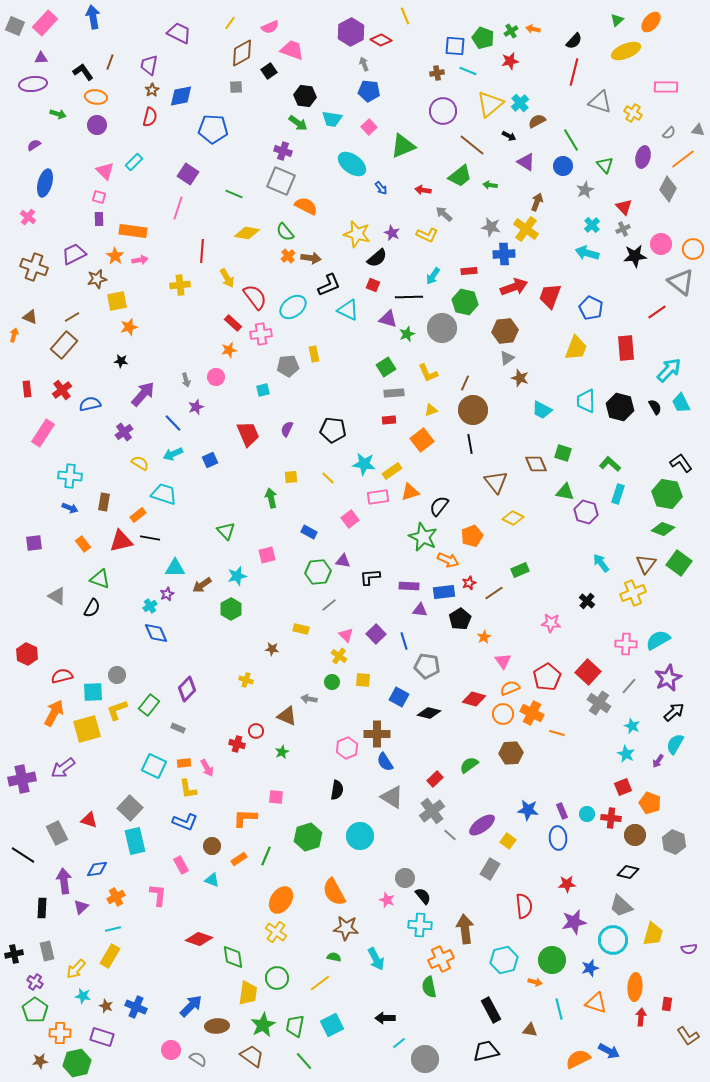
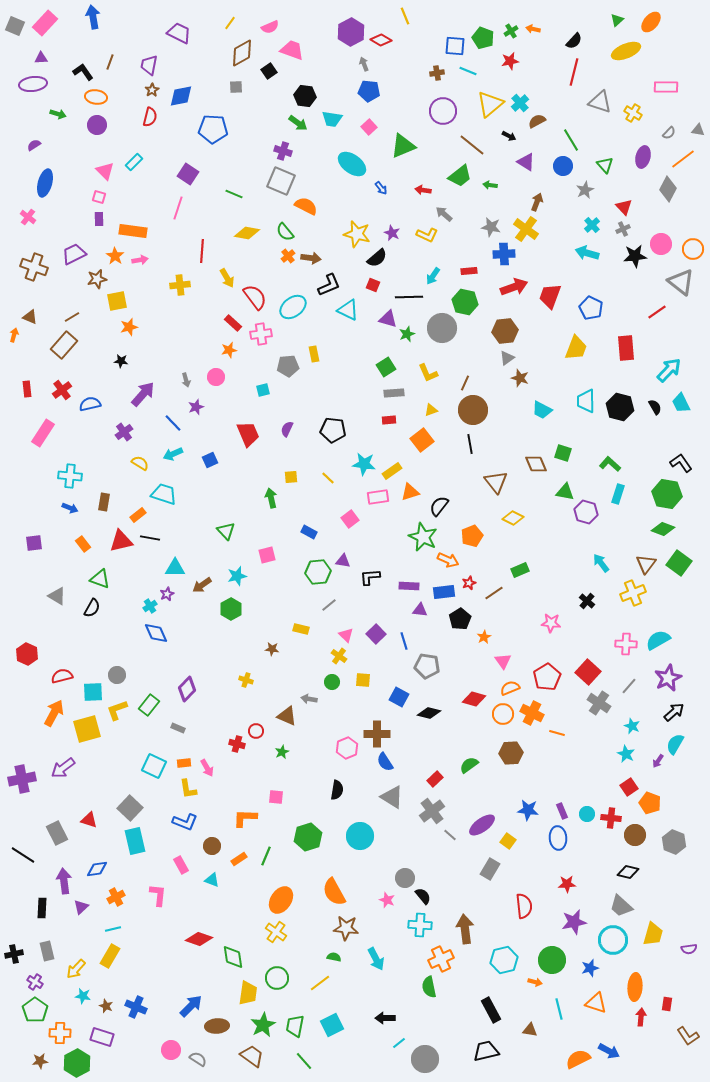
red square at (623, 787): moved 6 px right; rotated 12 degrees counterclockwise
green hexagon at (77, 1063): rotated 16 degrees counterclockwise
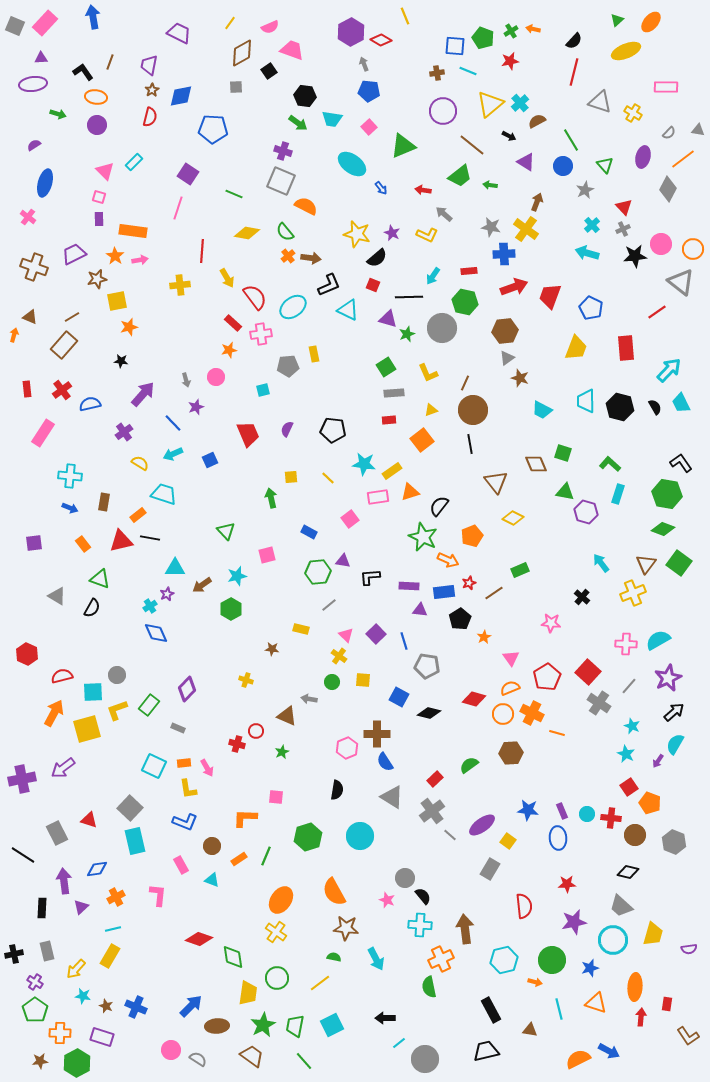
black cross at (587, 601): moved 5 px left, 4 px up
pink triangle at (503, 661): moved 8 px right, 3 px up
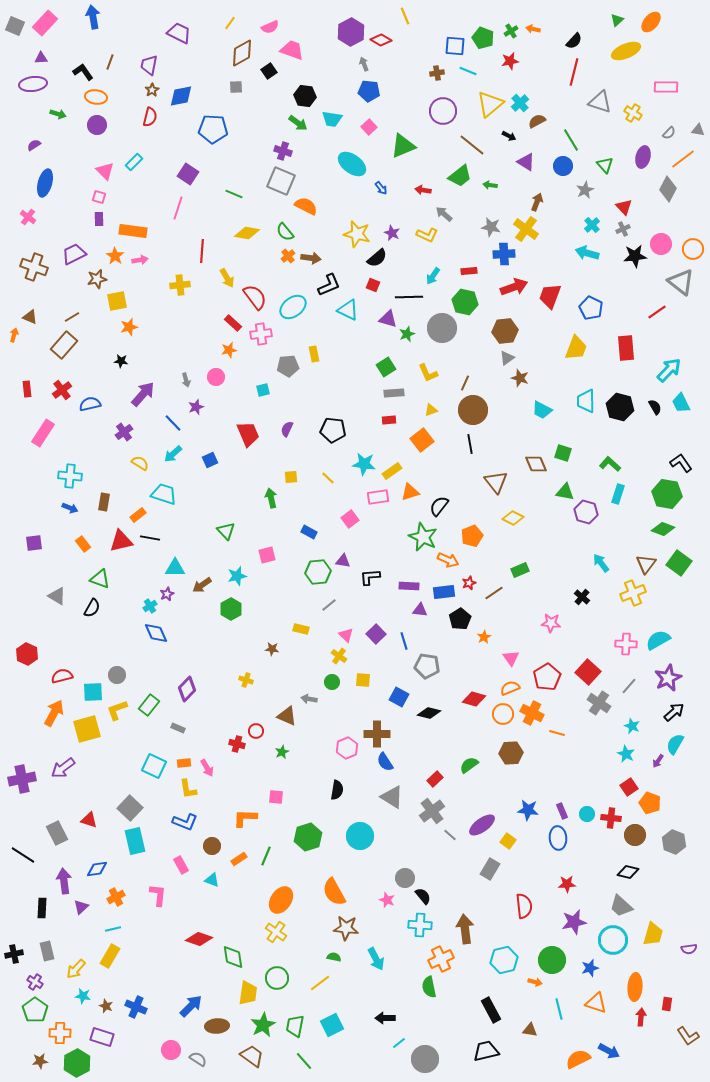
cyan arrow at (173, 454): rotated 18 degrees counterclockwise
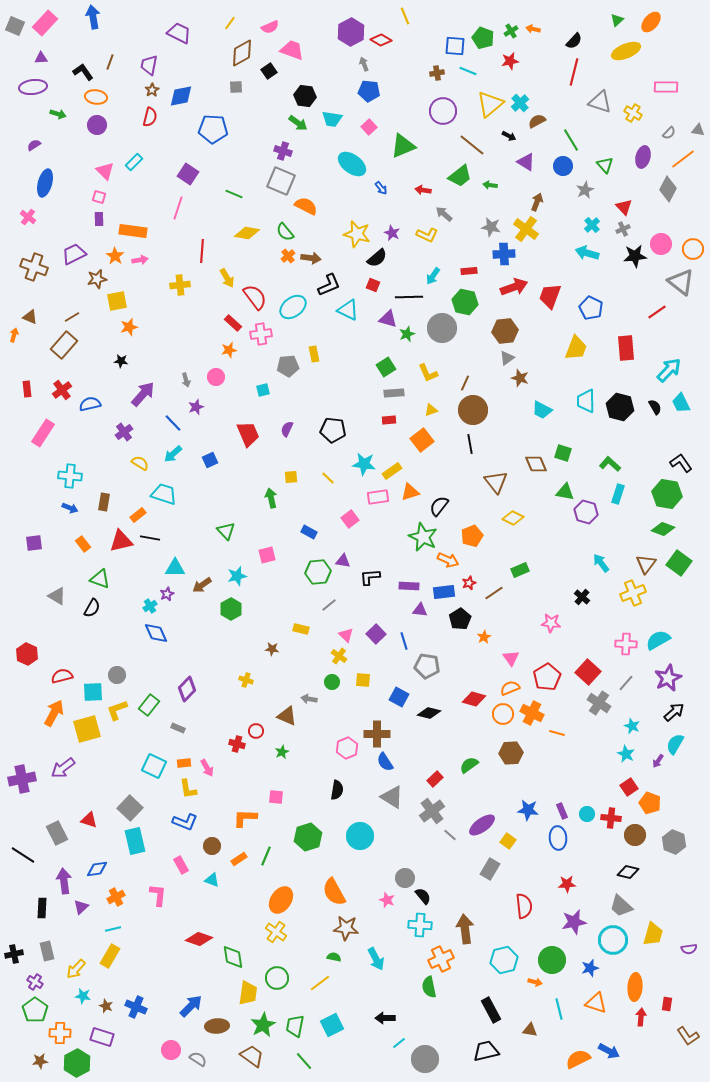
purple ellipse at (33, 84): moved 3 px down
gray line at (629, 686): moved 3 px left, 3 px up
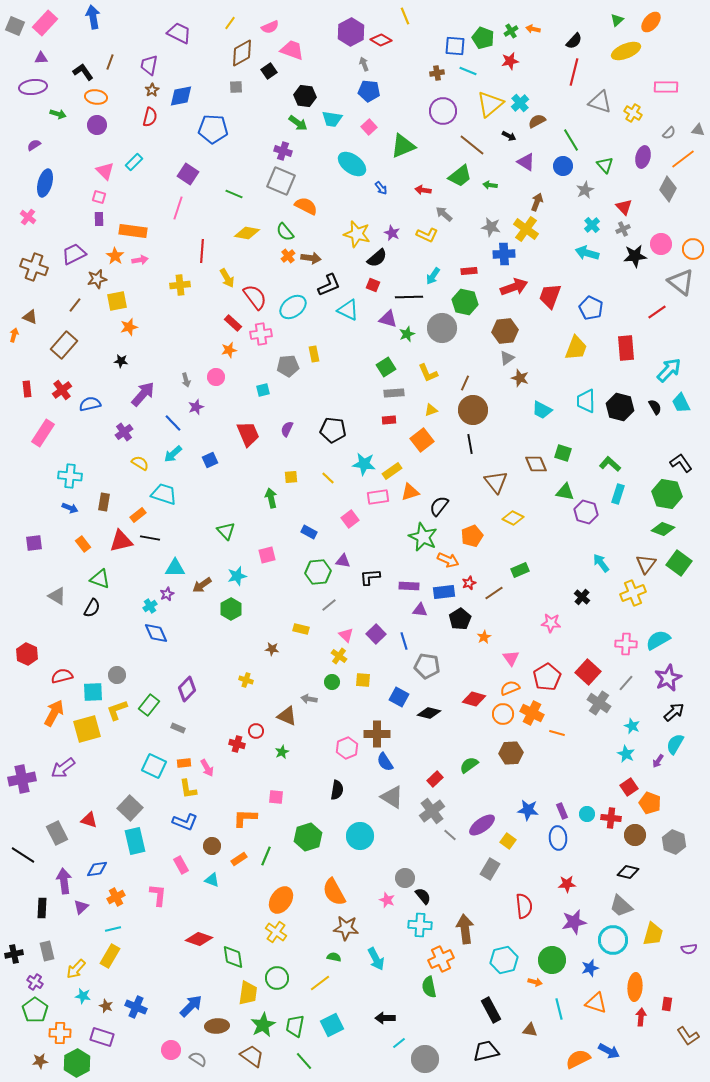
brown line at (72, 317): moved 3 px right, 12 px up; rotated 21 degrees counterclockwise
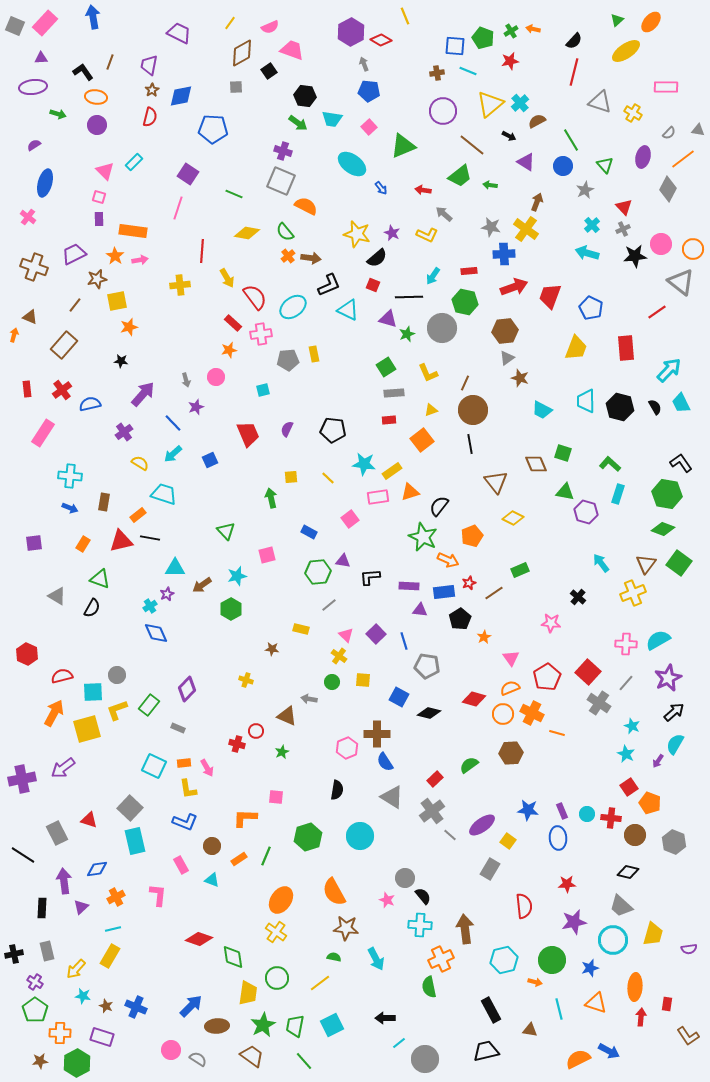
yellow ellipse at (626, 51): rotated 12 degrees counterclockwise
gray pentagon at (288, 366): moved 6 px up
orange rectangle at (83, 544): rotated 70 degrees clockwise
black cross at (582, 597): moved 4 px left
